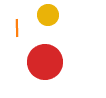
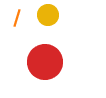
orange line: moved 10 px up; rotated 18 degrees clockwise
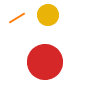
orange line: rotated 42 degrees clockwise
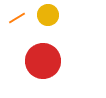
red circle: moved 2 px left, 1 px up
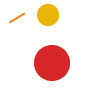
red circle: moved 9 px right, 2 px down
